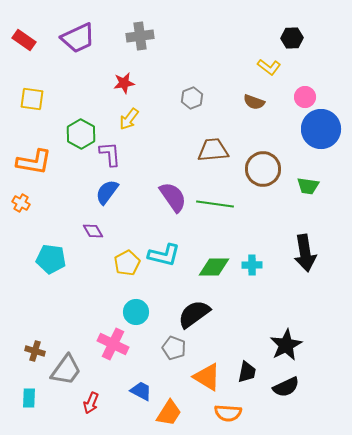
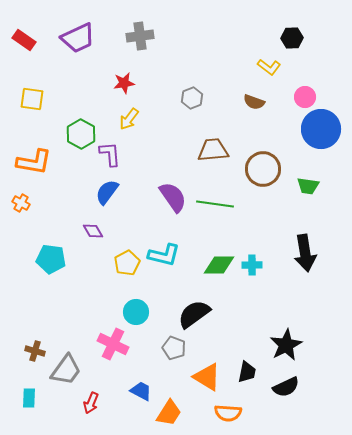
green diamond at (214, 267): moved 5 px right, 2 px up
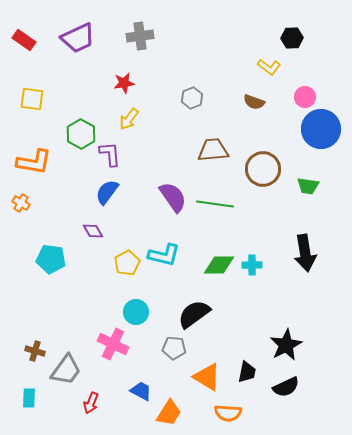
gray pentagon at (174, 348): rotated 15 degrees counterclockwise
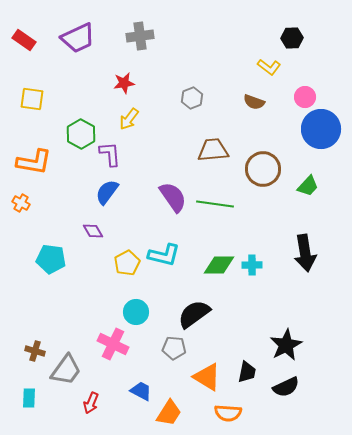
green trapezoid at (308, 186): rotated 55 degrees counterclockwise
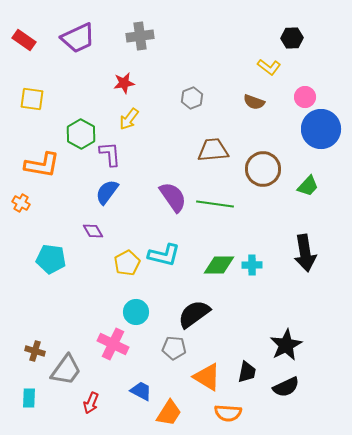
orange L-shape at (34, 162): moved 8 px right, 3 px down
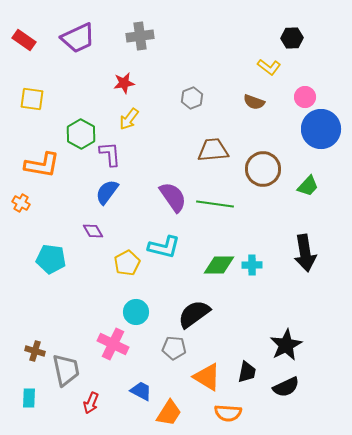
cyan L-shape at (164, 255): moved 8 px up
gray trapezoid at (66, 370): rotated 48 degrees counterclockwise
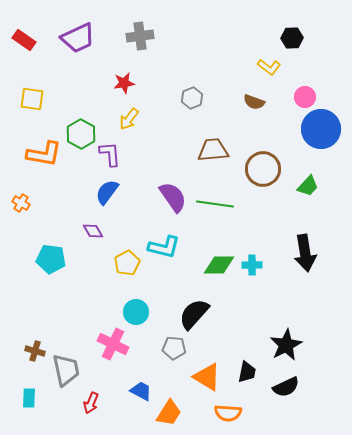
orange L-shape at (42, 165): moved 2 px right, 11 px up
black semicircle at (194, 314): rotated 12 degrees counterclockwise
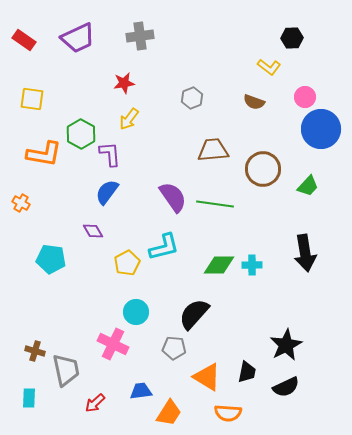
cyan L-shape at (164, 247): rotated 28 degrees counterclockwise
blue trapezoid at (141, 391): rotated 35 degrees counterclockwise
red arrow at (91, 403): moved 4 px right; rotated 25 degrees clockwise
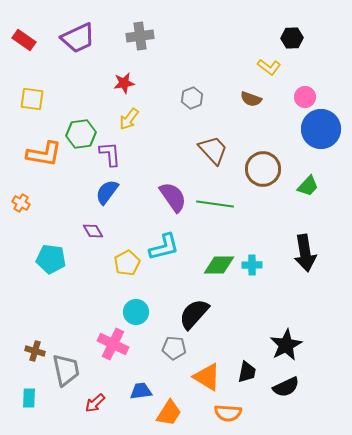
brown semicircle at (254, 102): moved 3 px left, 3 px up
green hexagon at (81, 134): rotated 24 degrees clockwise
brown trapezoid at (213, 150): rotated 52 degrees clockwise
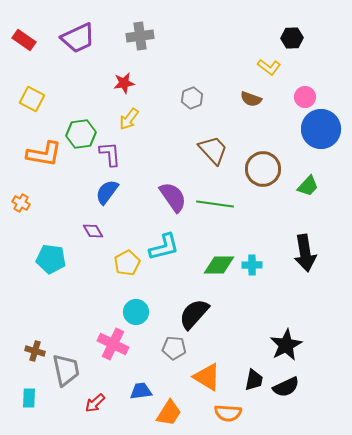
yellow square at (32, 99): rotated 20 degrees clockwise
black trapezoid at (247, 372): moved 7 px right, 8 px down
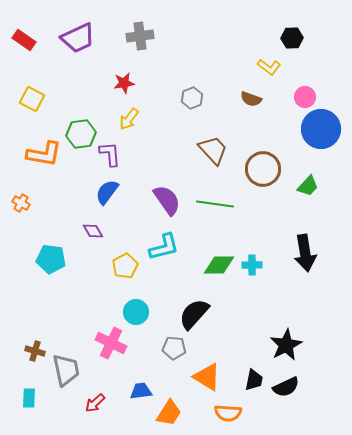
purple semicircle at (173, 197): moved 6 px left, 3 px down
yellow pentagon at (127, 263): moved 2 px left, 3 px down
pink cross at (113, 344): moved 2 px left, 1 px up
